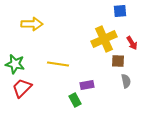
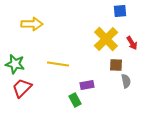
yellow cross: moved 2 px right; rotated 20 degrees counterclockwise
brown square: moved 2 px left, 4 px down
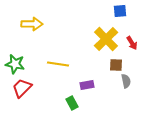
green rectangle: moved 3 px left, 3 px down
